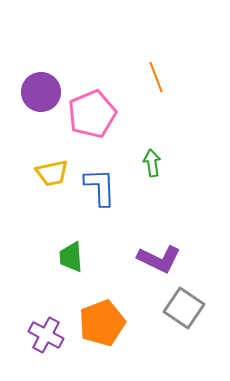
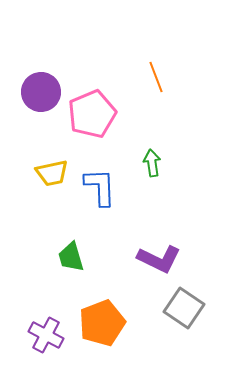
green trapezoid: rotated 12 degrees counterclockwise
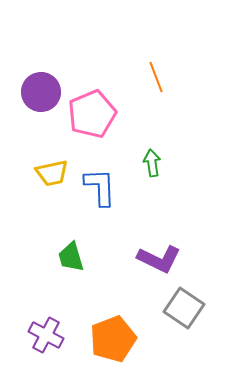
orange pentagon: moved 11 px right, 16 px down
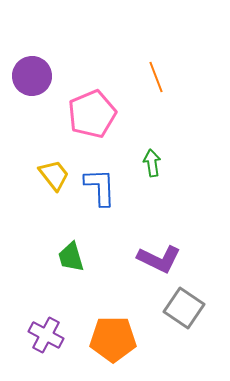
purple circle: moved 9 px left, 16 px up
yellow trapezoid: moved 2 px right, 2 px down; rotated 116 degrees counterclockwise
orange pentagon: rotated 21 degrees clockwise
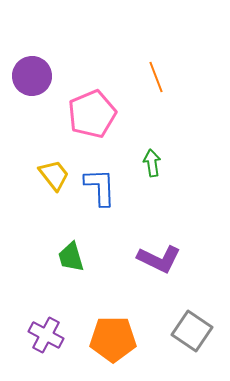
gray square: moved 8 px right, 23 px down
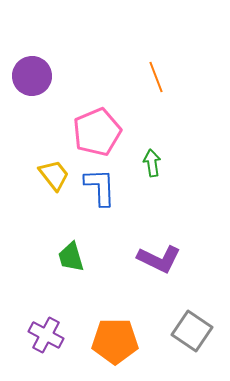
pink pentagon: moved 5 px right, 18 px down
orange pentagon: moved 2 px right, 2 px down
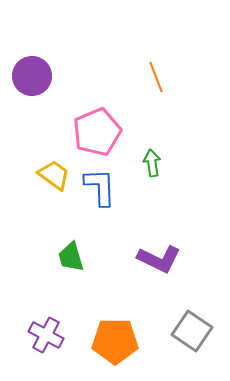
yellow trapezoid: rotated 16 degrees counterclockwise
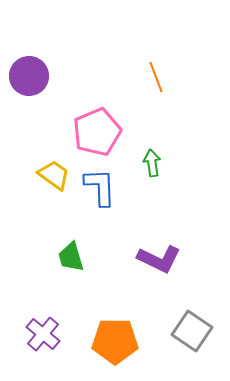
purple circle: moved 3 px left
purple cross: moved 3 px left, 1 px up; rotated 12 degrees clockwise
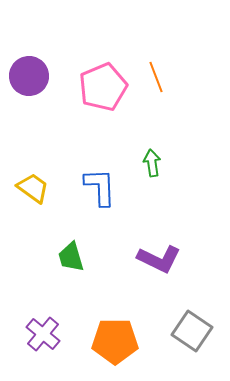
pink pentagon: moved 6 px right, 45 px up
yellow trapezoid: moved 21 px left, 13 px down
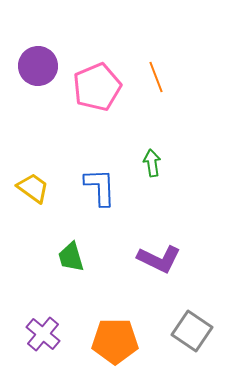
purple circle: moved 9 px right, 10 px up
pink pentagon: moved 6 px left
